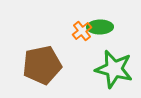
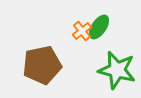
green ellipse: moved 1 px left; rotated 55 degrees counterclockwise
green star: moved 3 px right, 1 px down
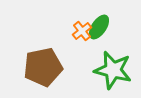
brown pentagon: moved 1 px right, 2 px down
green star: moved 4 px left
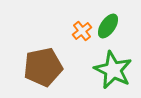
green ellipse: moved 9 px right, 1 px up
green star: rotated 12 degrees clockwise
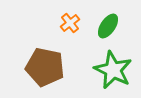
orange cross: moved 12 px left, 8 px up
brown pentagon: moved 2 px right; rotated 24 degrees clockwise
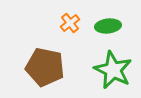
green ellipse: rotated 50 degrees clockwise
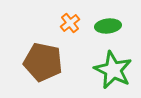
brown pentagon: moved 2 px left, 5 px up
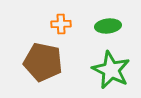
orange cross: moved 9 px left, 1 px down; rotated 36 degrees clockwise
green star: moved 2 px left
